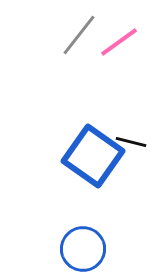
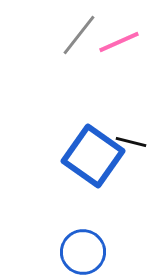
pink line: rotated 12 degrees clockwise
blue circle: moved 3 px down
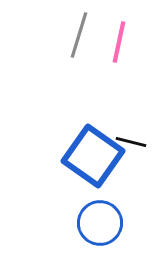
gray line: rotated 21 degrees counterclockwise
pink line: rotated 54 degrees counterclockwise
blue circle: moved 17 px right, 29 px up
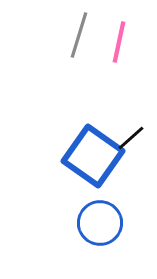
black line: moved 4 px up; rotated 56 degrees counterclockwise
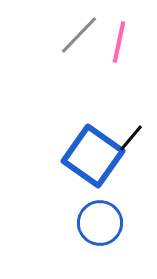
gray line: rotated 27 degrees clockwise
black line: rotated 8 degrees counterclockwise
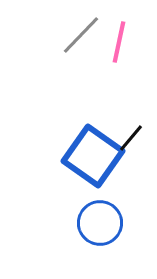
gray line: moved 2 px right
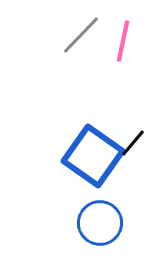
pink line: moved 4 px right, 1 px up
black line: moved 2 px right, 5 px down
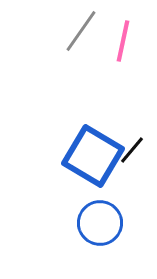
gray line: moved 4 px up; rotated 9 degrees counterclockwise
black line: moved 1 px left, 7 px down
blue square: rotated 4 degrees counterclockwise
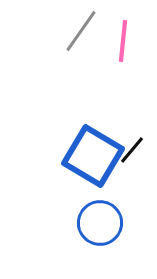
pink line: rotated 6 degrees counterclockwise
